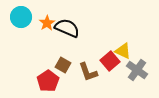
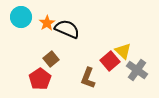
black semicircle: moved 1 px down
yellow triangle: rotated 18 degrees clockwise
brown square: moved 12 px left, 6 px up; rotated 21 degrees clockwise
brown L-shape: moved 6 px down; rotated 40 degrees clockwise
red pentagon: moved 8 px left, 2 px up
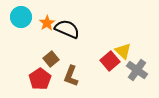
brown L-shape: moved 17 px left, 2 px up
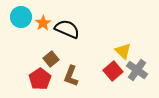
orange star: moved 4 px left
red square: moved 3 px right, 10 px down
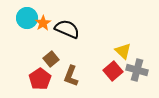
cyan circle: moved 6 px right, 1 px down
gray cross: rotated 20 degrees counterclockwise
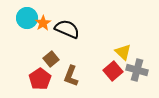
yellow triangle: moved 1 px down
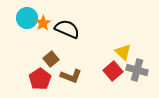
brown L-shape: rotated 90 degrees counterclockwise
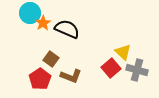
cyan circle: moved 3 px right, 5 px up
brown square: rotated 14 degrees counterclockwise
red square: moved 2 px left, 3 px up
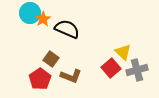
orange star: moved 4 px up
gray cross: rotated 30 degrees counterclockwise
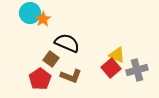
black semicircle: moved 14 px down
yellow triangle: moved 6 px left, 3 px down; rotated 18 degrees counterclockwise
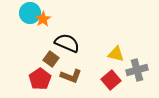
yellow triangle: moved 1 px left, 1 px up; rotated 12 degrees counterclockwise
red square: moved 12 px down
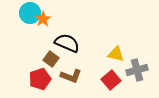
red pentagon: rotated 15 degrees clockwise
